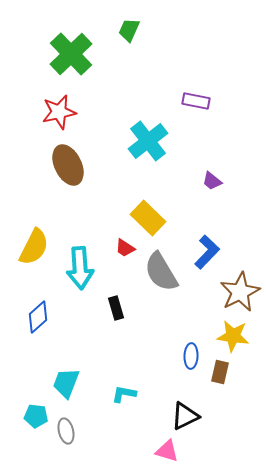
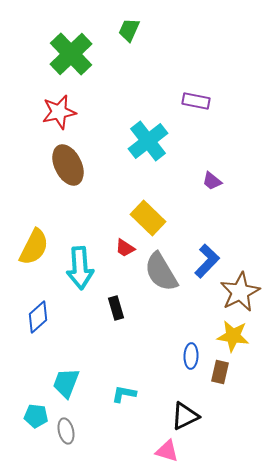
blue L-shape: moved 9 px down
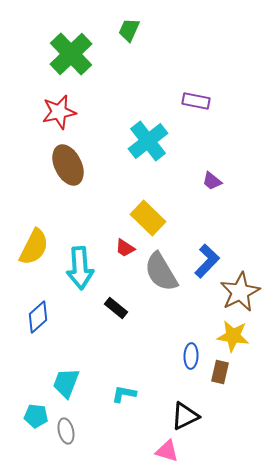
black rectangle: rotated 35 degrees counterclockwise
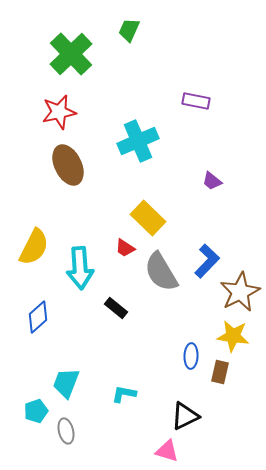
cyan cross: moved 10 px left; rotated 15 degrees clockwise
cyan pentagon: moved 5 px up; rotated 25 degrees counterclockwise
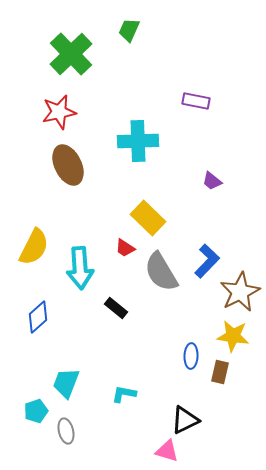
cyan cross: rotated 21 degrees clockwise
black triangle: moved 4 px down
